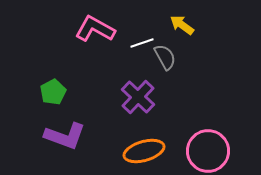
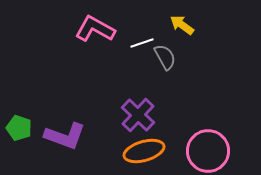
green pentagon: moved 34 px left, 36 px down; rotated 25 degrees counterclockwise
purple cross: moved 18 px down
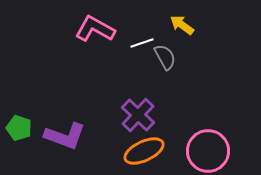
orange ellipse: rotated 9 degrees counterclockwise
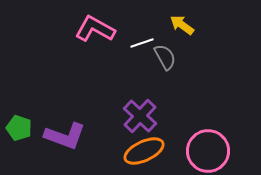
purple cross: moved 2 px right, 1 px down
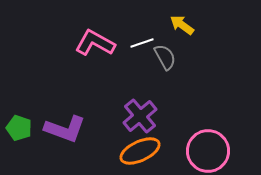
pink L-shape: moved 14 px down
purple cross: rotated 8 degrees clockwise
purple L-shape: moved 7 px up
orange ellipse: moved 4 px left
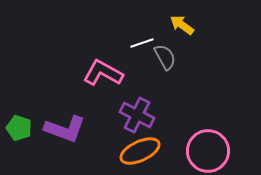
pink L-shape: moved 8 px right, 30 px down
purple cross: moved 3 px left, 1 px up; rotated 24 degrees counterclockwise
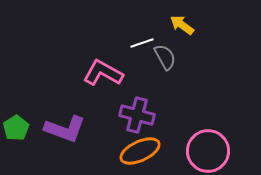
purple cross: rotated 12 degrees counterclockwise
green pentagon: moved 3 px left; rotated 20 degrees clockwise
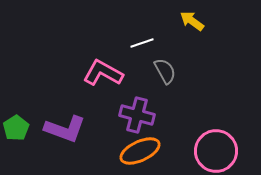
yellow arrow: moved 10 px right, 4 px up
gray semicircle: moved 14 px down
pink circle: moved 8 px right
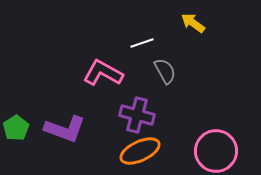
yellow arrow: moved 1 px right, 2 px down
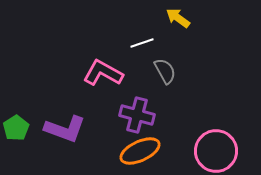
yellow arrow: moved 15 px left, 5 px up
